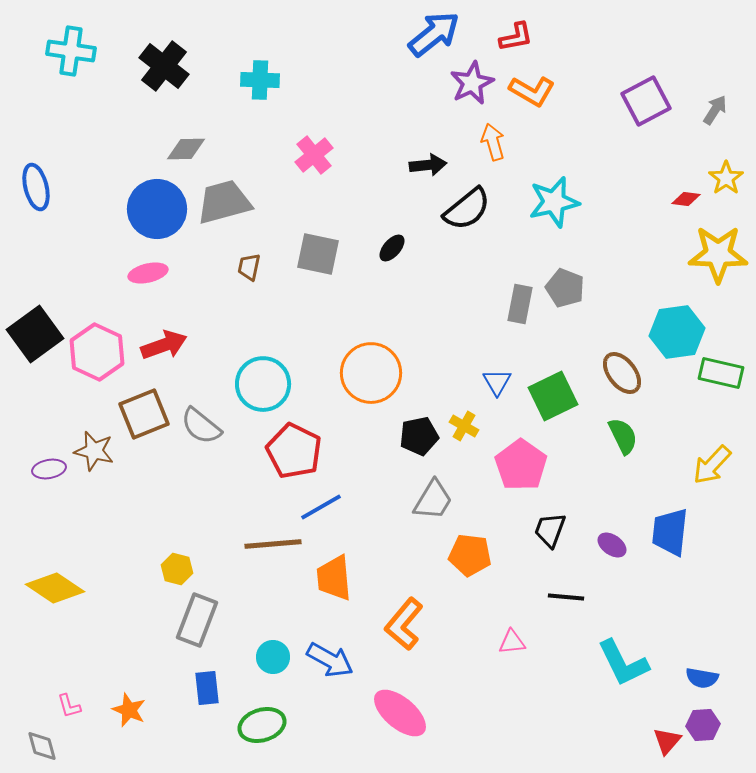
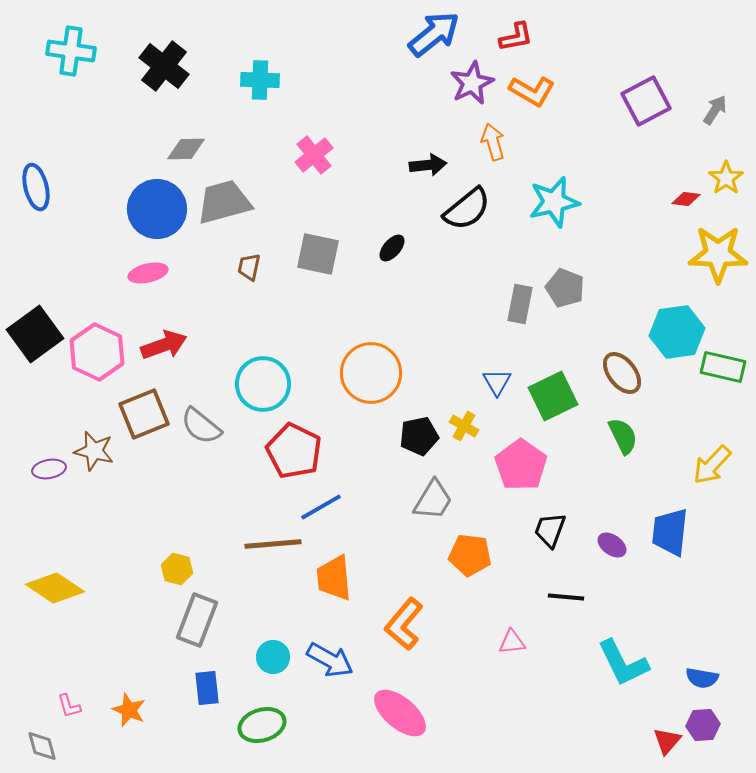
green rectangle at (721, 373): moved 2 px right, 6 px up
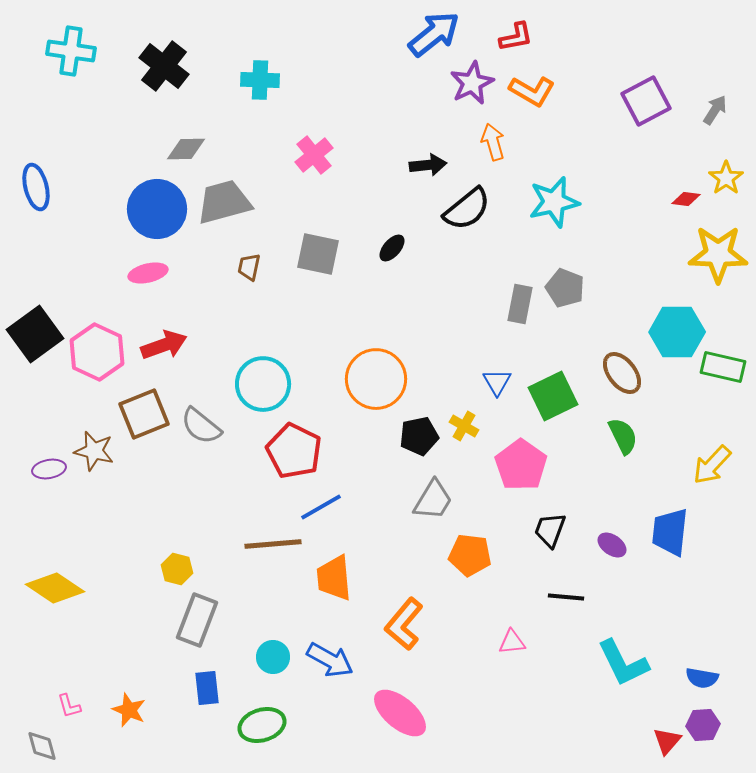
cyan hexagon at (677, 332): rotated 8 degrees clockwise
orange circle at (371, 373): moved 5 px right, 6 px down
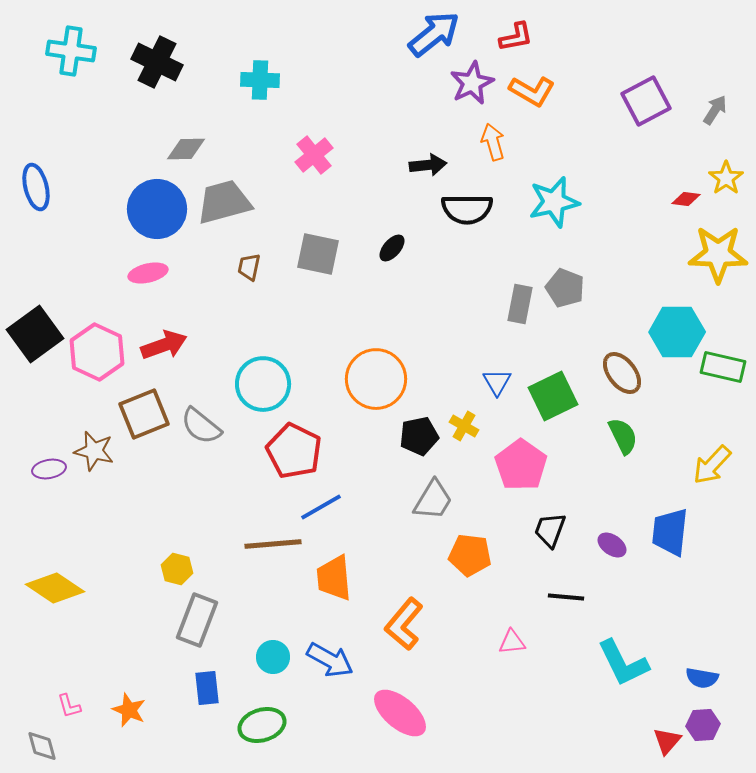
black cross at (164, 66): moved 7 px left, 4 px up; rotated 12 degrees counterclockwise
black semicircle at (467, 209): rotated 39 degrees clockwise
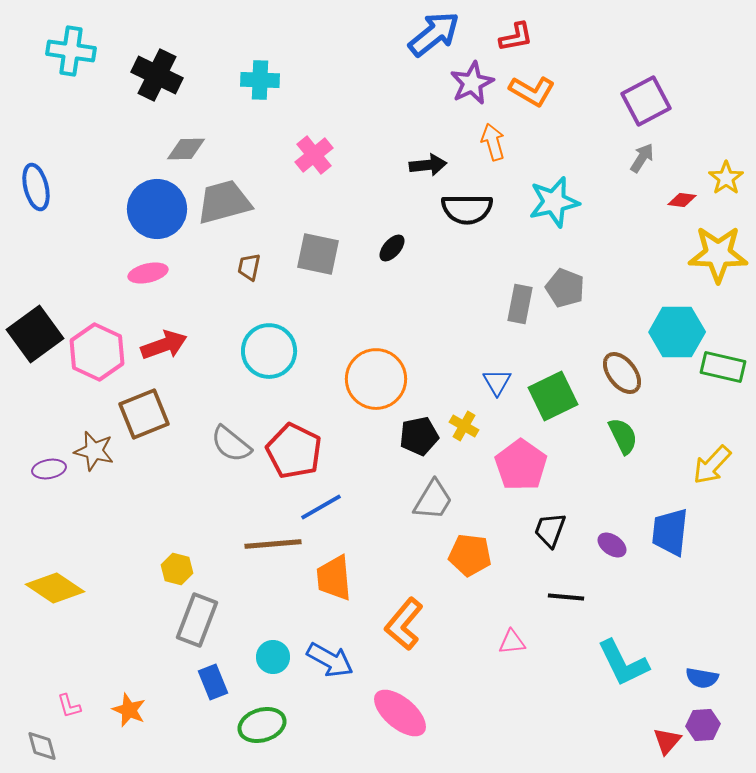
black cross at (157, 62): moved 13 px down
gray arrow at (715, 110): moved 73 px left, 48 px down
red diamond at (686, 199): moved 4 px left, 1 px down
cyan circle at (263, 384): moved 6 px right, 33 px up
gray semicircle at (201, 426): moved 30 px right, 18 px down
blue rectangle at (207, 688): moved 6 px right, 6 px up; rotated 16 degrees counterclockwise
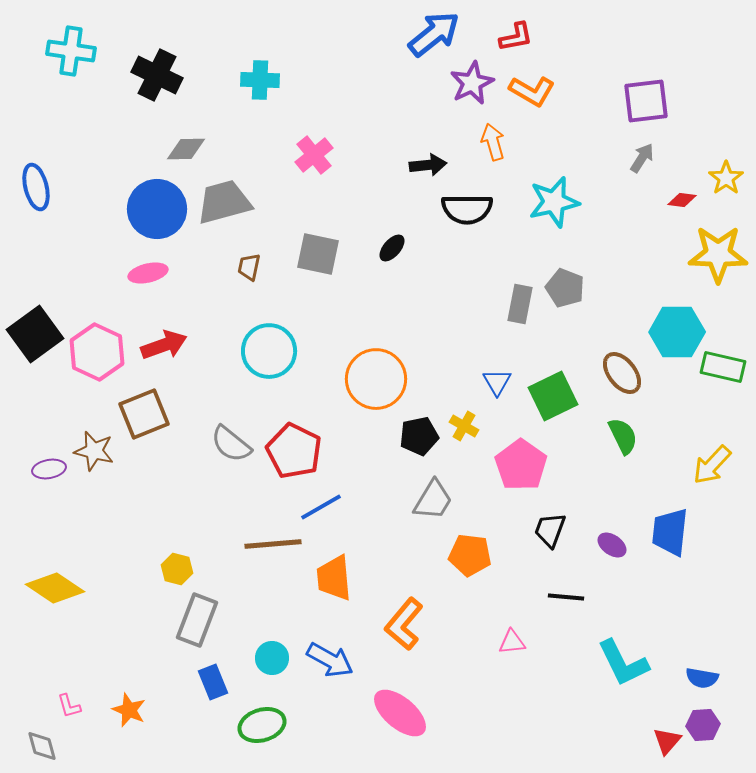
purple square at (646, 101): rotated 21 degrees clockwise
cyan circle at (273, 657): moved 1 px left, 1 px down
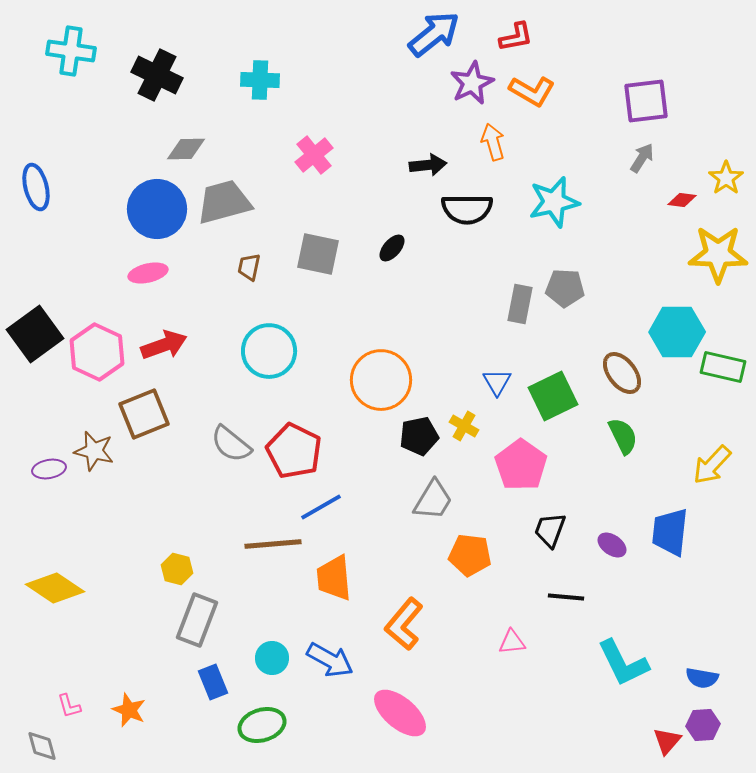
gray pentagon at (565, 288): rotated 18 degrees counterclockwise
orange circle at (376, 379): moved 5 px right, 1 px down
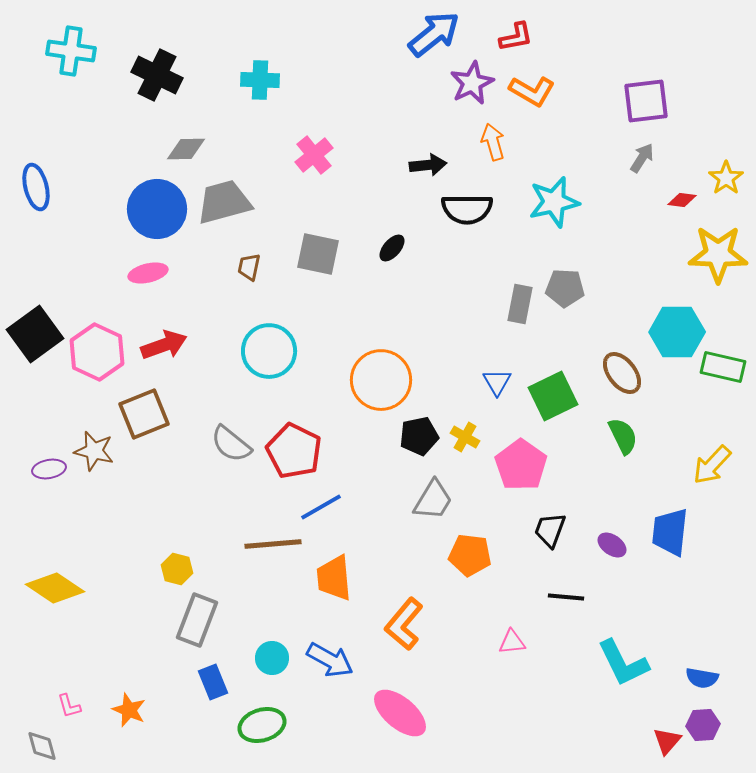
yellow cross at (464, 426): moved 1 px right, 11 px down
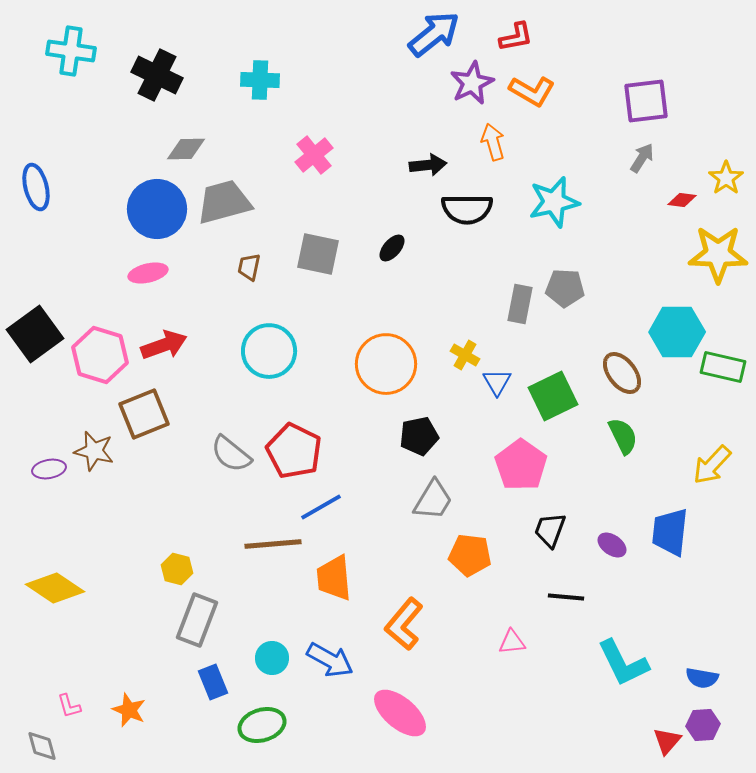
pink hexagon at (97, 352): moved 3 px right, 3 px down; rotated 8 degrees counterclockwise
orange circle at (381, 380): moved 5 px right, 16 px up
yellow cross at (465, 437): moved 82 px up
gray semicircle at (231, 444): moved 10 px down
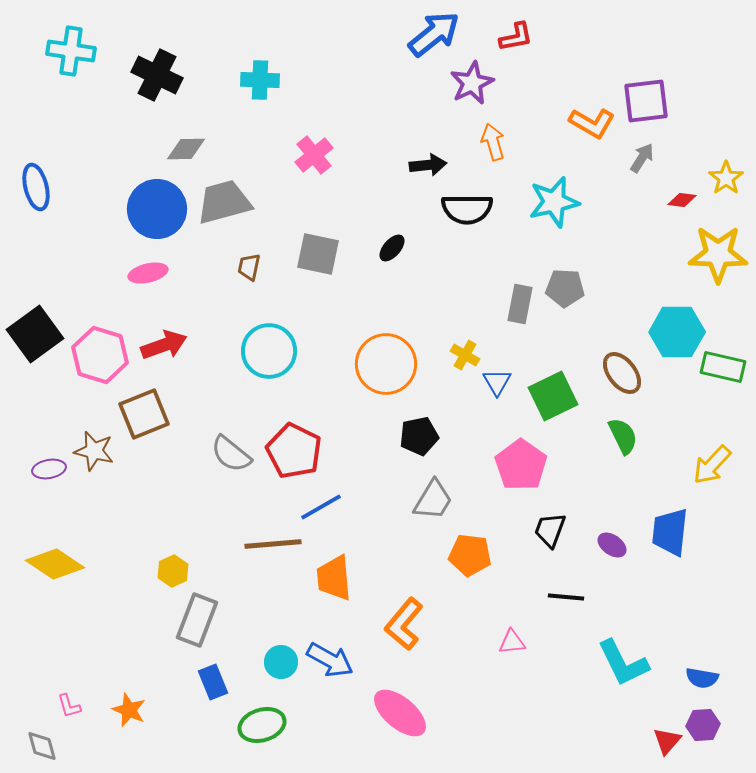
orange L-shape at (532, 91): moved 60 px right, 32 px down
yellow hexagon at (177, 569): moved 4 px left, 2 px down; rotated 20 degrees clockwise
yellow diamond at (55, 588): moved 24 px up
cyan circle at (272, 658): moved 9 px right, 4 px down
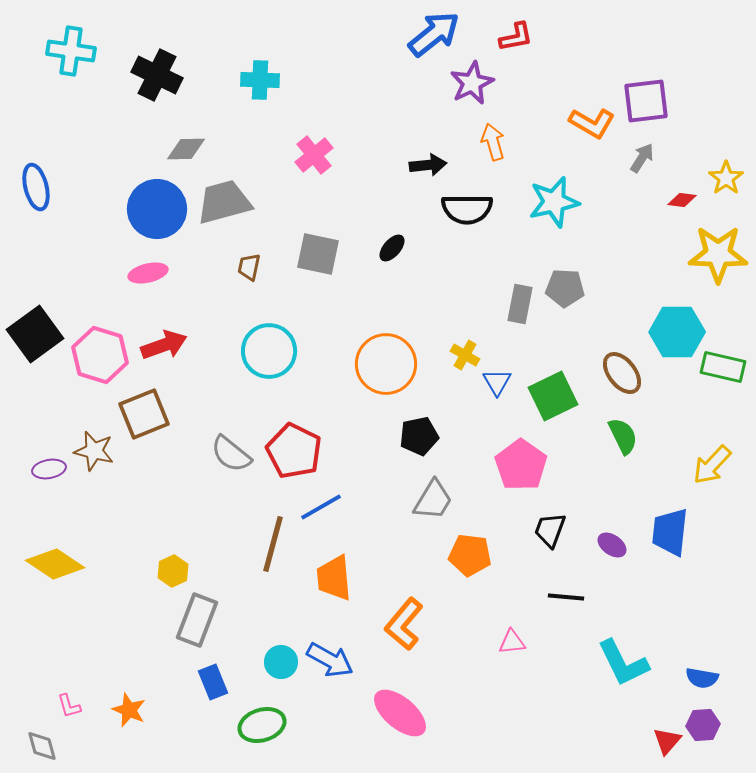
brown line at (273, 544): rotated 70 degrees counterclockwise
